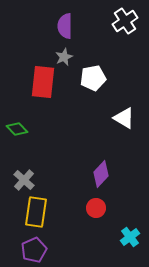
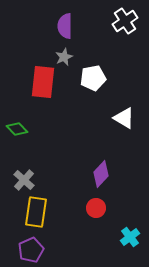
purple pentagon: moved 3 px left
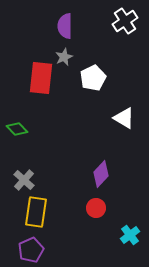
white pentagon: rotated 15 degrees counterclockwise
red rectangle: moved 2 px left, 4 px up
cyan cross: moved 2 px up
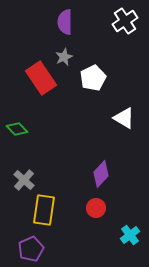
purple semicircle: moved 4 px up
red rectangle: rotated 40 degrees counterclockwise
yellow rectangle: moved 8 px right, 2 px up
purple pentagon: moved 1 px up
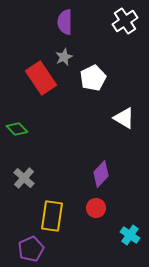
gray cross: moved 2 px up
yellow rectangle: moved 8 px right, 6 px down
cyan cross: rotated 18 degrees counterclockwise
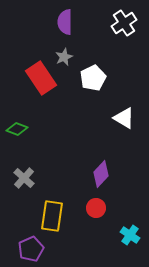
white cross: moved 1 px left, 2 px down
green diamond: rotated 25 degrees counterclockwise
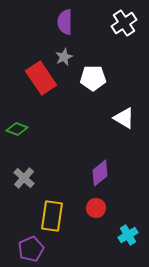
white pentagon: rotated 25 degrees clockwise
purple diamond: moved 1 px left, 1 px up; rotated 8 degrees clockwise
cyan cross: moved 2 px left; rotated 24 degrees clockwise
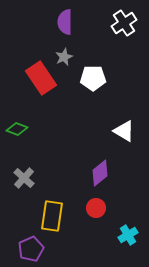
white triangle: moved 13 px down
